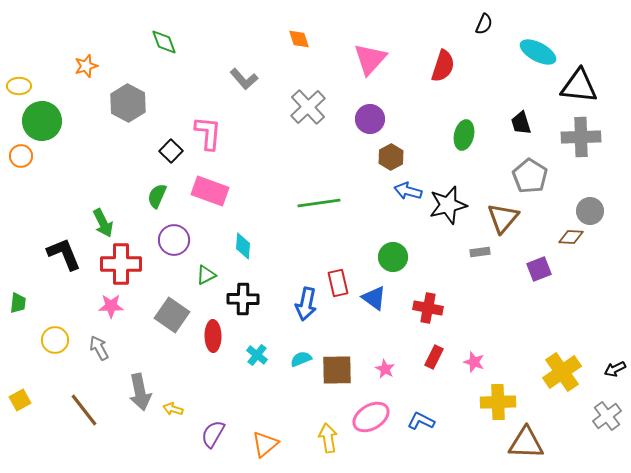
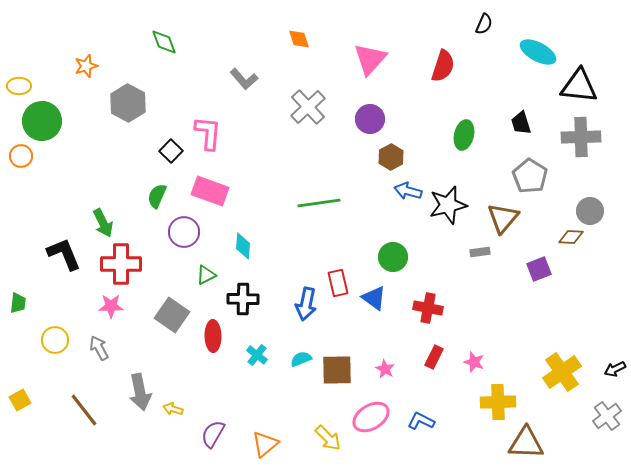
purple circle at (174, 240): moved 10 px right, 8 px up
yellow arrow at (328, 438): rotated 144 degrees clockwise
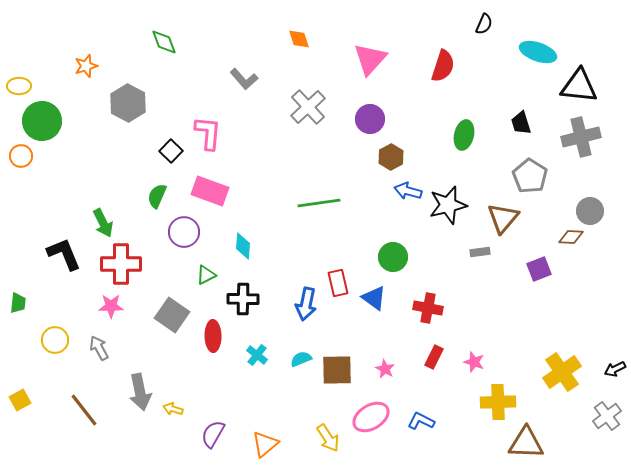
cyan ellipse at (538, 52): rotated 9 degrees counterclockwise
gray cross at (581, 137): rotated 12 degrees counterclockwise
yellow arrow at (328, 438): rotated 12 degrees clockwise
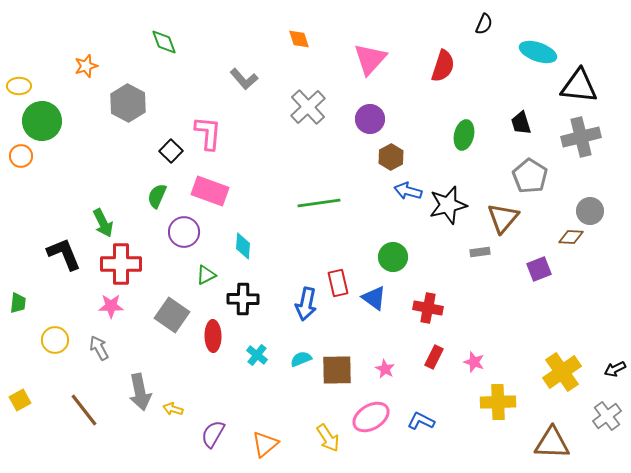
brown triangle at (526, 443): moved 26 px right
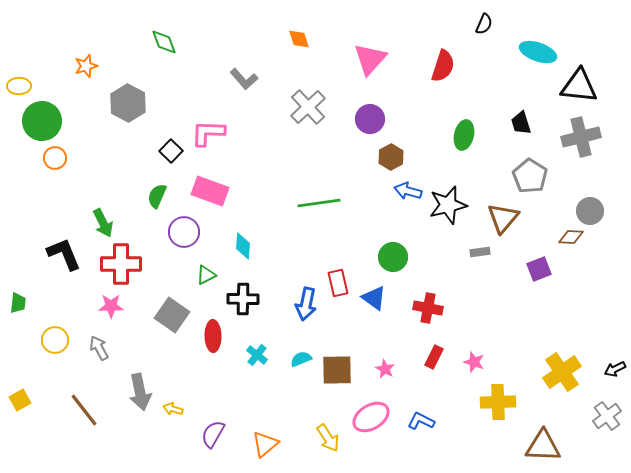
pink L-shape at (208, 133): rotated 93 degrees counterclockwise
orange circle at (21, 156): moved 34 px right, 2 px down
brown triangle at (552, 443): moved 9 px left, 3 px down
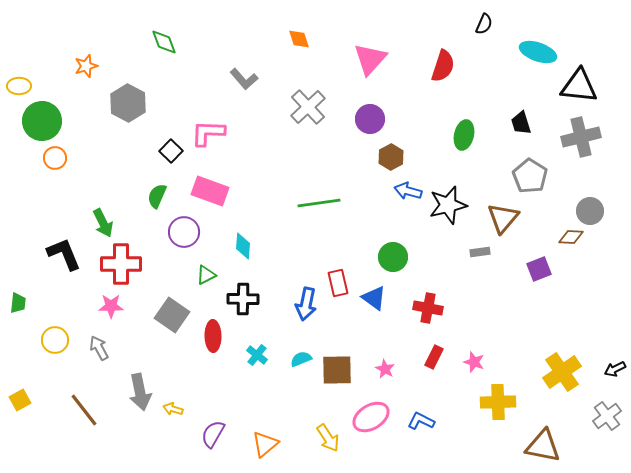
brown triangle at (543, 446): rotated 9 degrees clockwise
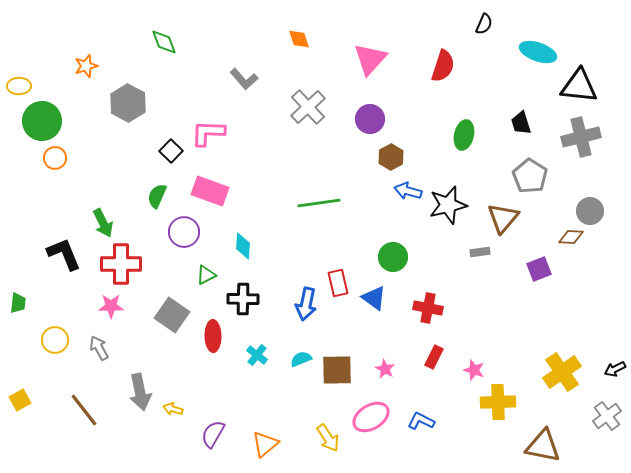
pink star at (474, 362): moved 8 px down
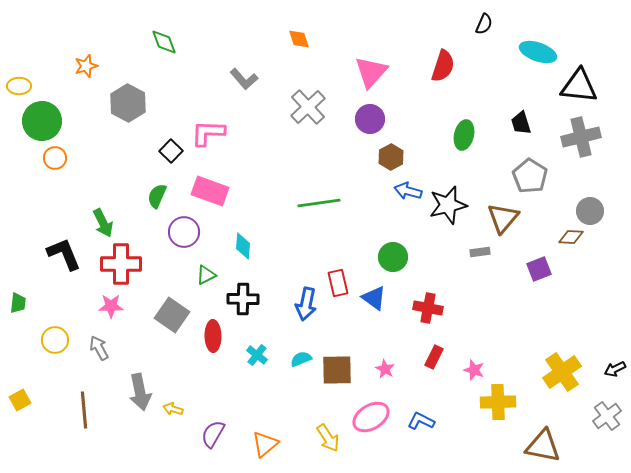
pink triangle at (370, 59): moved 1 px right, 13 px down
brown line at (84, 410): rotated 33 degrees clockwise
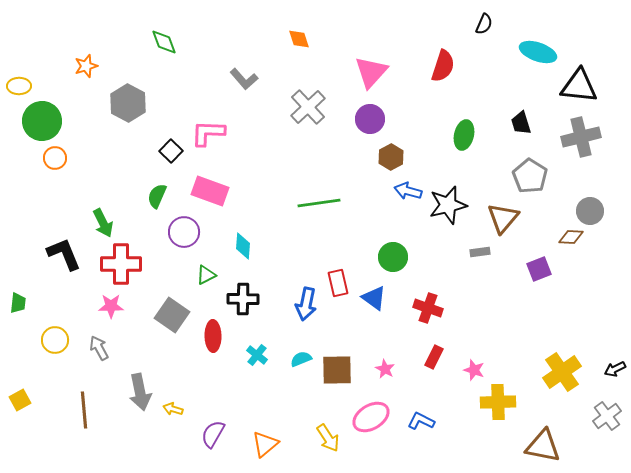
red cross at (428, 308): rotated 8 degrees clockwise
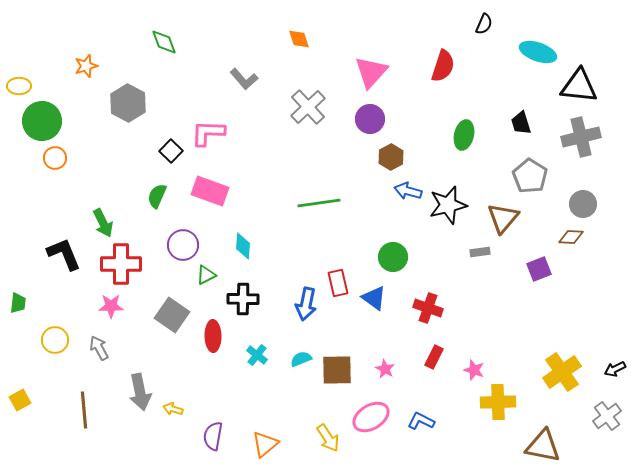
gray circle at (590, 211): moved 7 px left, 7 px up
purple circle at (184, 232): moved 1 px left, 13 px down
purple semicircle at (213, 434): moved 2 px down; rotated 20 degrees counterclockwise
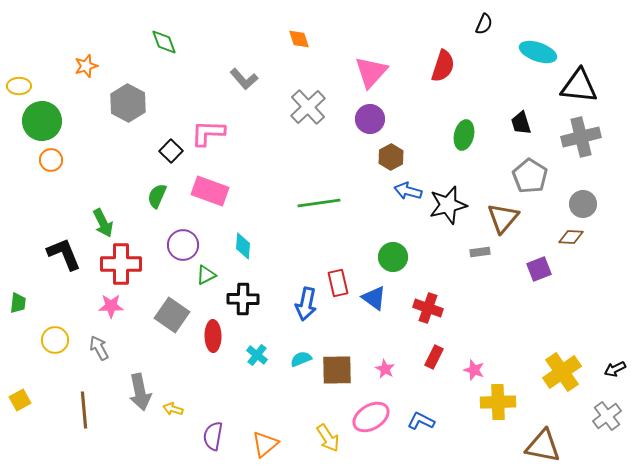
orange circle at (55, 158): moved 4 px left, 2 px down
